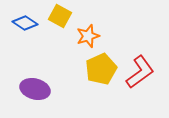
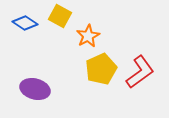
orange star: rotated 10 degrees counterclockwise
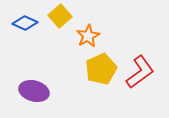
yellow square: rotated 20 degrees clockwise
blue diamond: rotated 10 degrees counterclockwise
purple ellipse: moved 1 px left, 2 px down
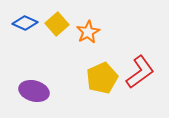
yellow square: moved 3 px left, 8 px down
orange star: moved 4 px up
yellow pentagon: moved 1 px right, 9 px down
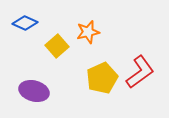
yellow square: moved 22 px down
orange star: rotated 15 degrees clockwise
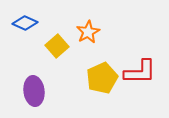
orange star: rotated 15 degrees counterclockwise
red L-shape: rotated 36 degrees clockwise
purple ellipse: rotated 68 degrees clockwise
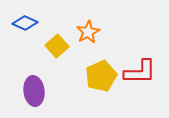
yellow pentagon: moved 1 px left, 2 px up
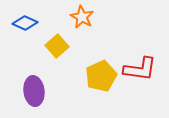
orange star: moved 6 px left, 15 px up; rotated 15 degrees counterclockwise
red L-shape: moved 3 px up; rotated 8 degrees clockwise
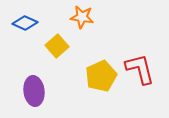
orange star: rotated 20 degrees counterclockwise
red L-shape: rotated 112 degrees counterclockwise
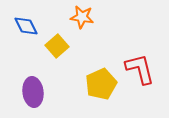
blue diamond: moved 1 px right, 3 px down; rotated 40 degrees clockwise
yellow pentagon: moved 8 px down
purple ellipse: moved 1 px left, 1 px down
